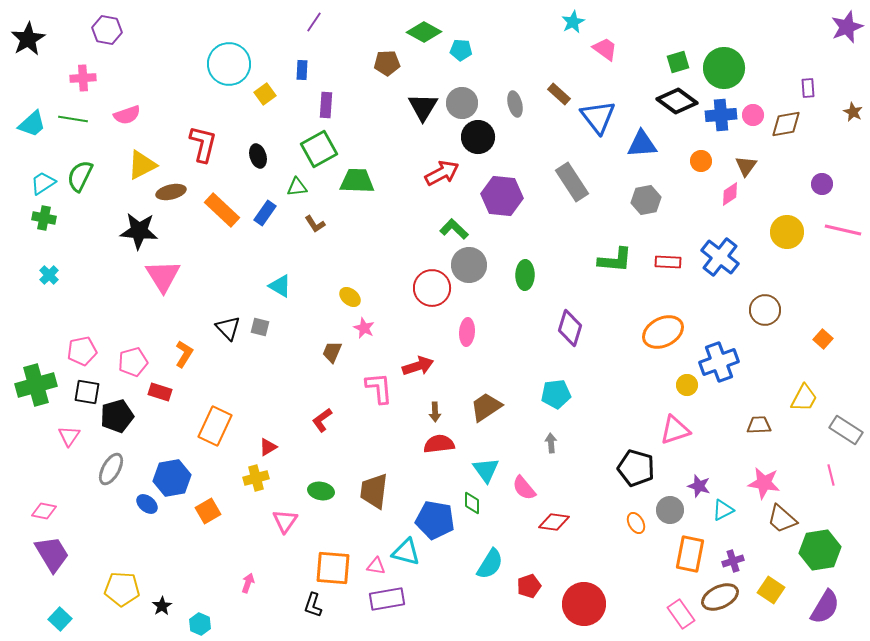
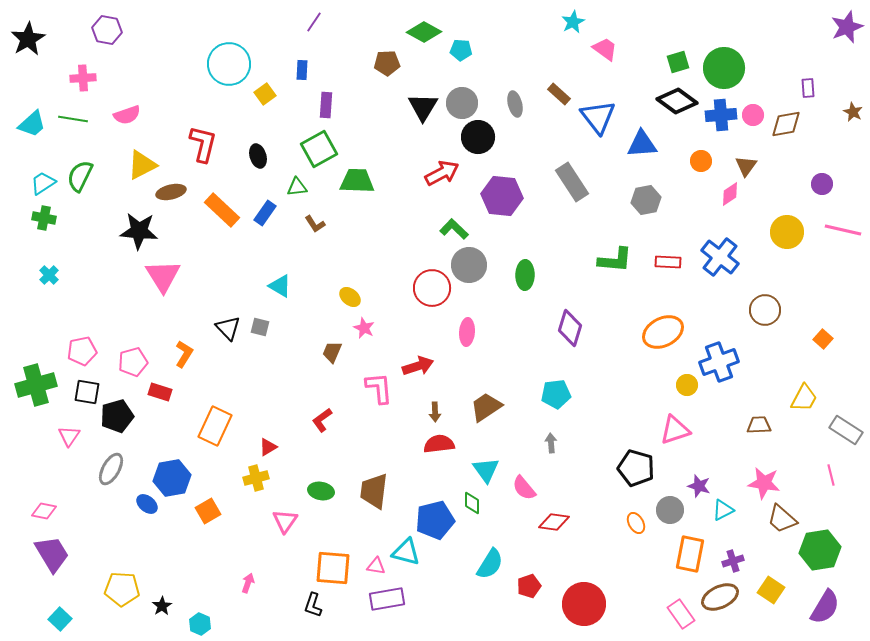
blue pentagon at (435, 520): rotated 24 degrees counterclockwise
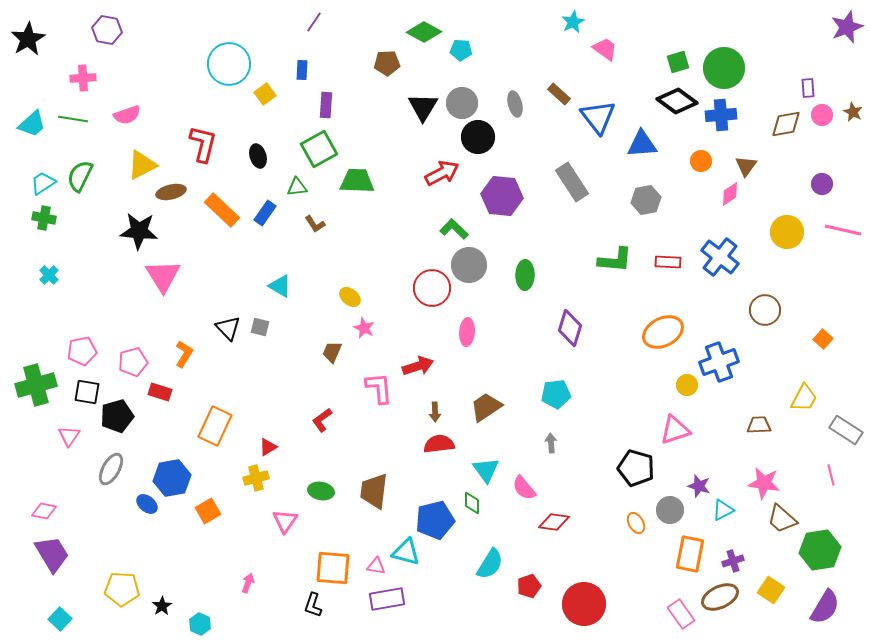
pink circle at (753, 115): moved 69 px right
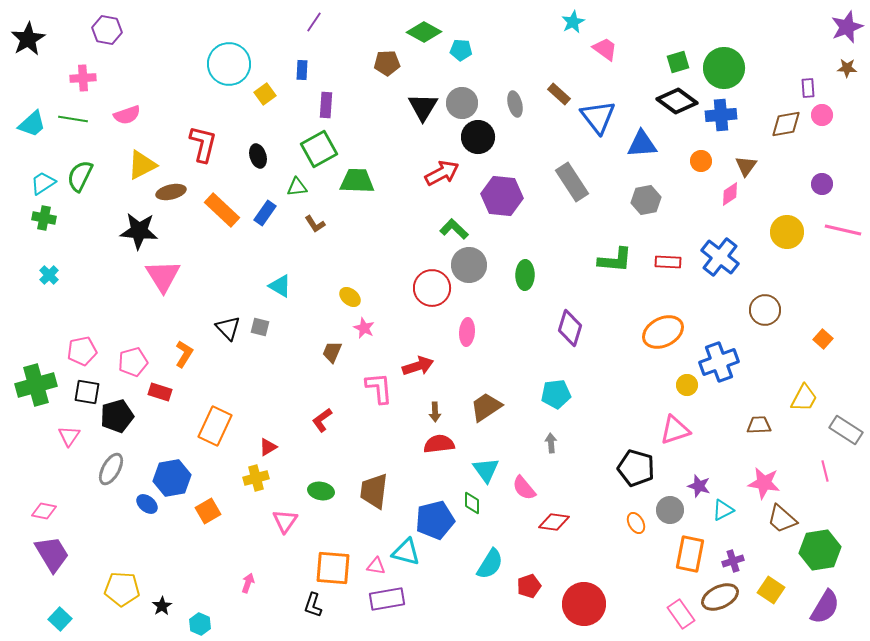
brown star at (853, 112): moved 6 px left, 44 px up; rotated 24 degrees counterclockwise
pink line at (831, 475): moved 6 px left, 4 px up
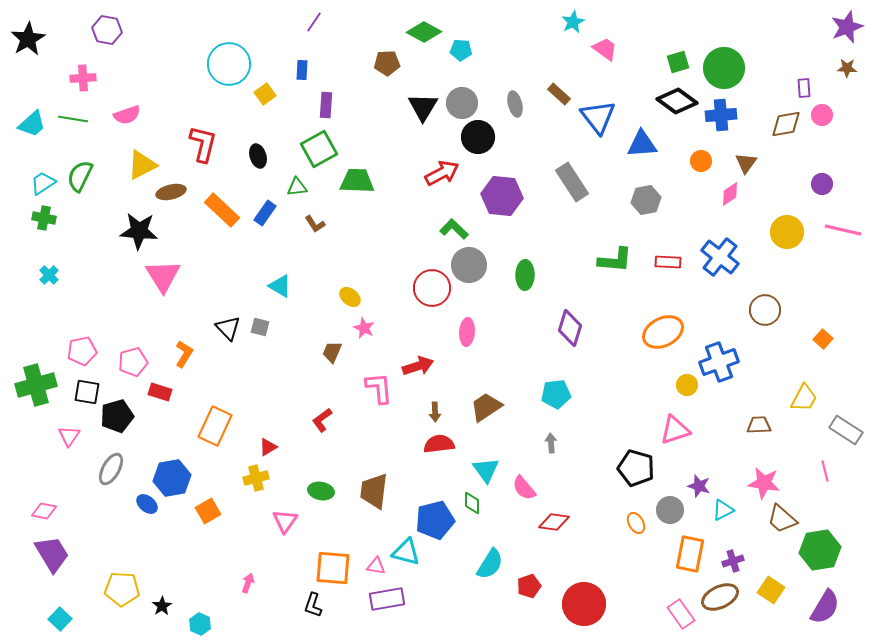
purple rectangle at (808, 88): moved 4 px left
brown triangle at (746, 166): moved 3 px up
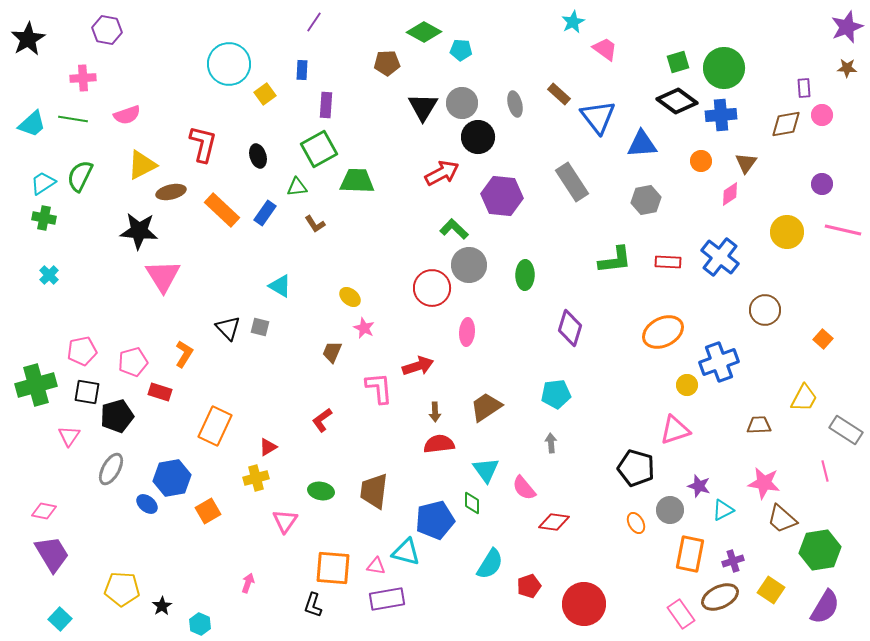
green L-shape at (615, 260): rotated 12 degrees counterclockwise
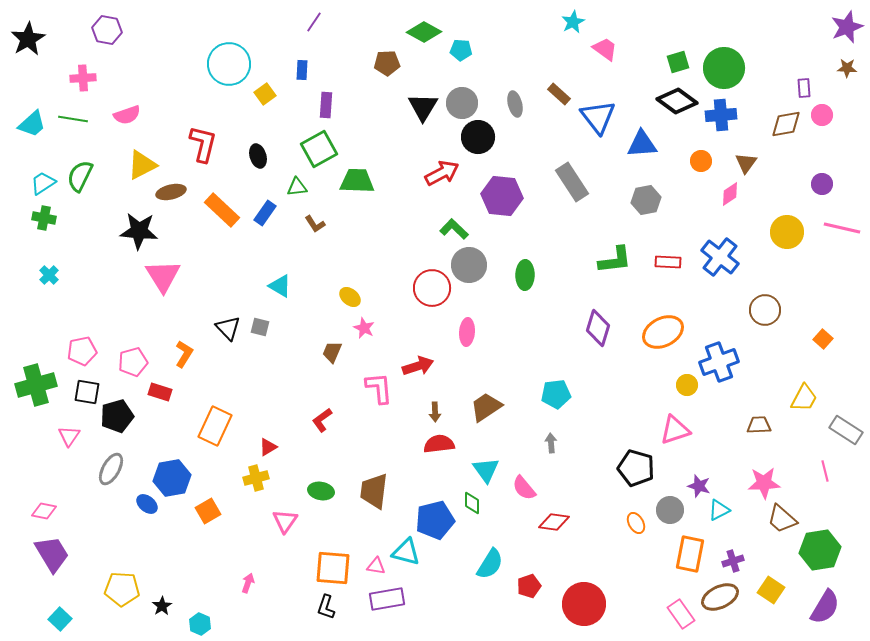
pink line at (843, 230): moved 1 px left, 2 px up
purple diamond at (570, 328): moved 28 px right
pink star at (764, 483): rotated 12 degrees counterclockwise
cyan triangle at (723, 510): moved 4 px left
black L-shape at (313, 605): moved 13 px right, 2 px down
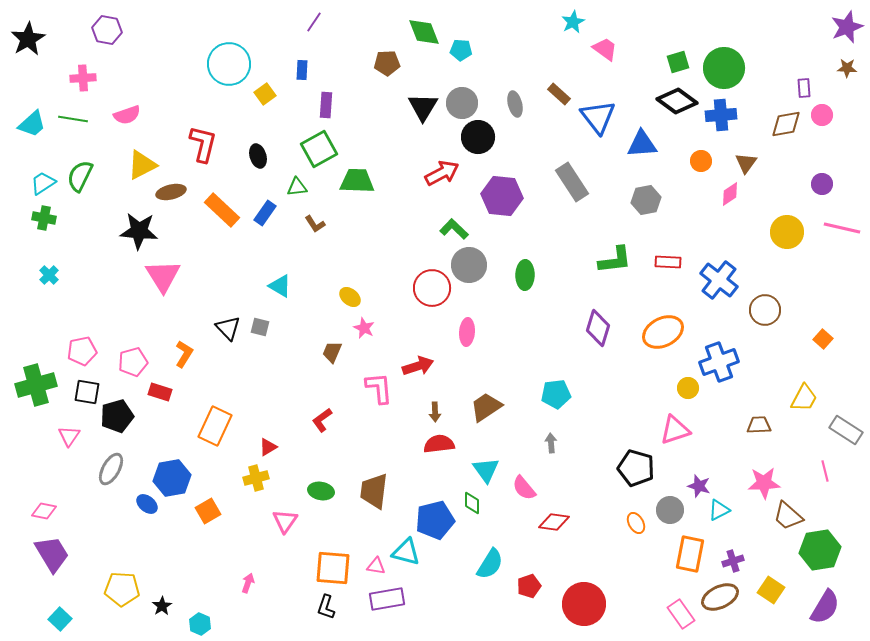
green diamond at (424, 32): rotated 40 degrees clockwise
blue cross at (720, 257): moved 1 px left, 23 px down
yellow circle at (687, 385): moved 1 px right, 3 px down
brown trapezoid at (782, 519): moved 6 px right, 3 px up
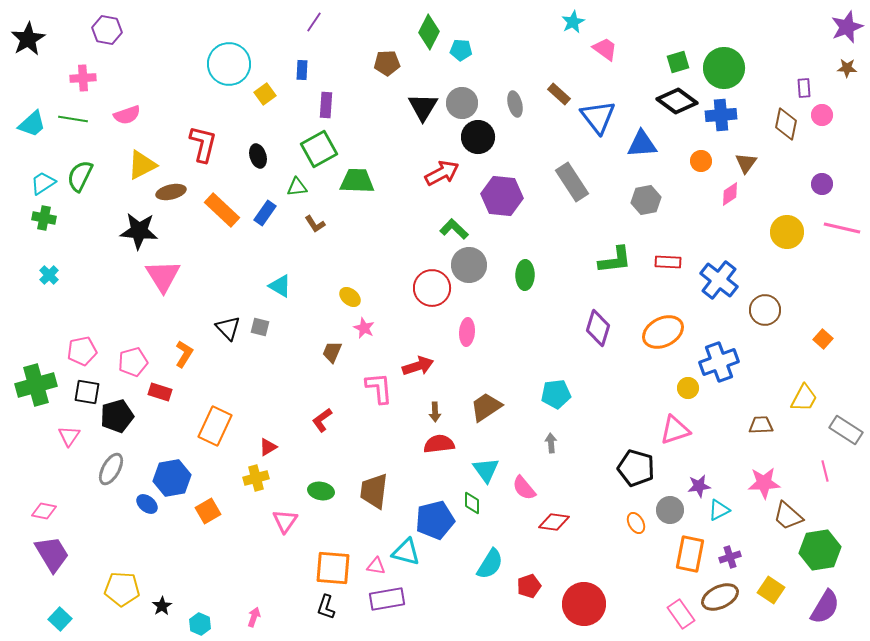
green diamond at (424, 32): moved 5 px right; rotated 48 degrees clockwise
brown diamond at (786, 124): rotated 68 degrees counterclockwise
brown trapezoid at (759, 425): moved 2 px right
purple star at (699, 486): rotated 25 degrees counterclockwise
purple cross at (733, 561): moved 3 px left, 4 px up
pink arrow at (248, 583): moved 6 px right, 34 px down
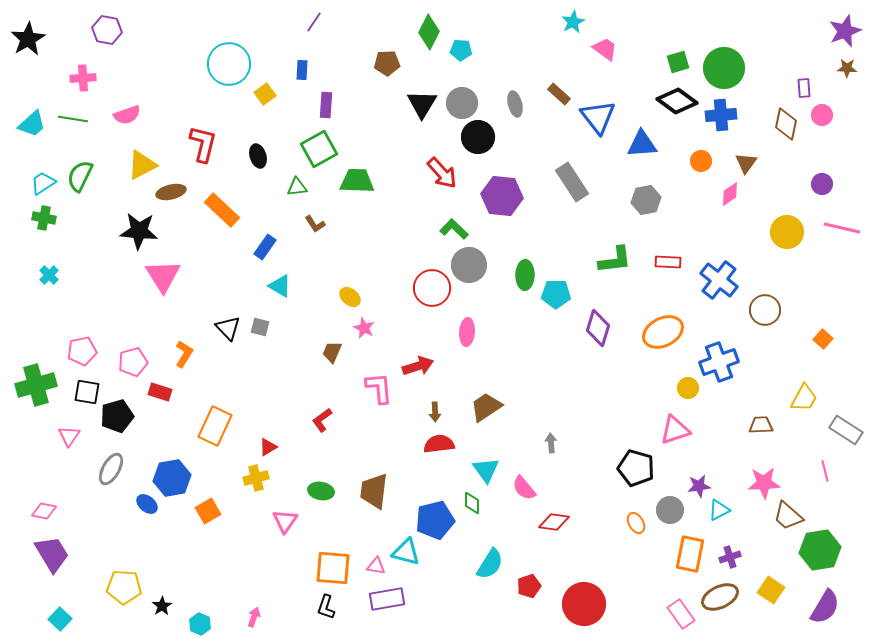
purple star at (847, 27): moved 2 px left, 4 px down
black triangle at (423, 107): moved 1 px left, 3 px up
red arrow at (442, 173): rotated 76 degrees clockwise
blue rectangle at (265, 213): moved 34 px down
cyan pentagon at (556, 394): moved 100 px up; rotated 8 degrees clockwise
yellow pentagon at (122, 589): moved 2 px right, 2 px up
